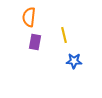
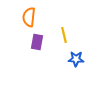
purple rectangle: moved 2 px right
blue star: moved 2 px right, 2 px up
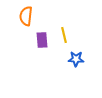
orange semicircle: moved 3 px left, 1 px up
purple rectangle: moved 5 px right, 2 px up; rotated 14 degrees counterclockwise
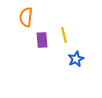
orange semicircle: moved 1 px down
blue star: rotated 28 degrees counterclockwise
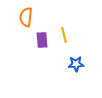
blue star: moved 5 px down; rotated 21 degrees clockwise
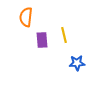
blue star: moved 1 px right, 1 px up
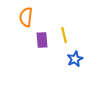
blue star: moved 2 px left, 4 px up; rotated 21 degrees counterclockwise
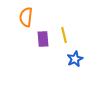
purple rectangle: moved 1 px right, 1 px up
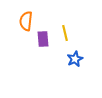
orange semicircle: moved 4 px down
yellow line: moved 1 px right, 2 px up
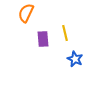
orange semicircle: moved 8 px up; rotated 18 degrees clockwise
blue star: rotated 21 degrees counterclockwise
